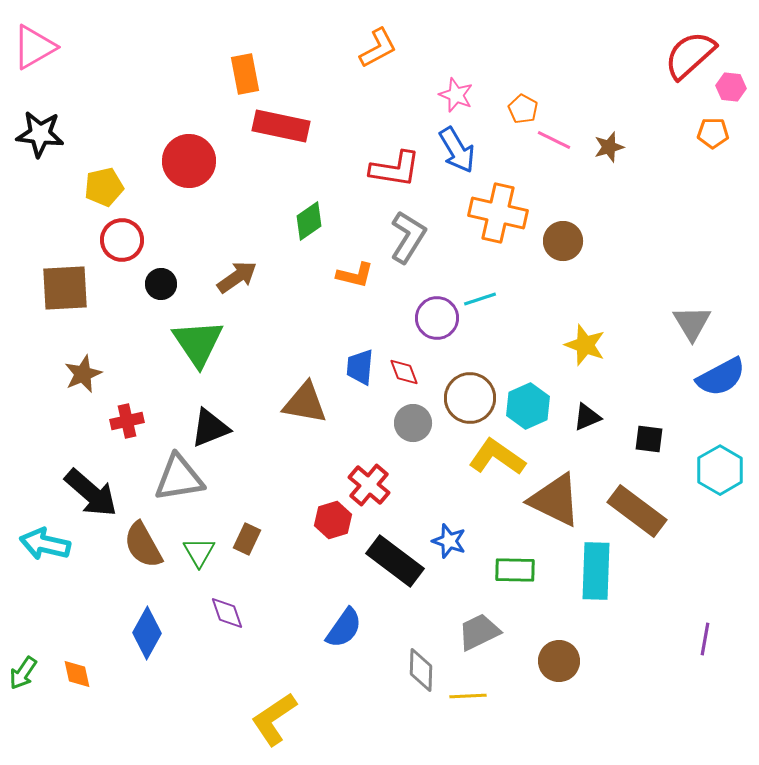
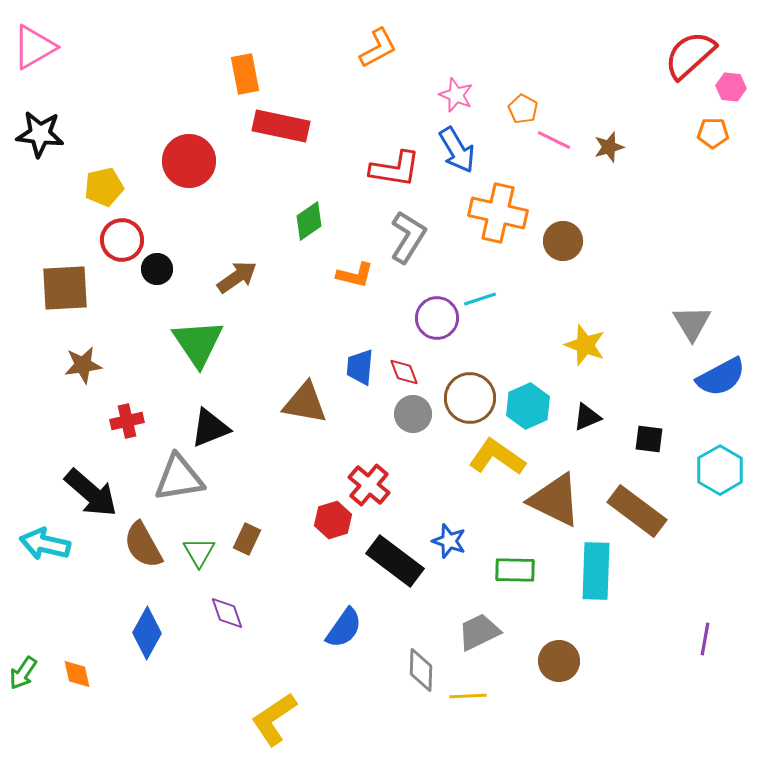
black circle at (161, 284): moved 4 px left, 15 px up
brown star at (83, 374): moved 9 px up; rotated 15 degrees clockwise
gray circle at (413, 423): moved 9 px up
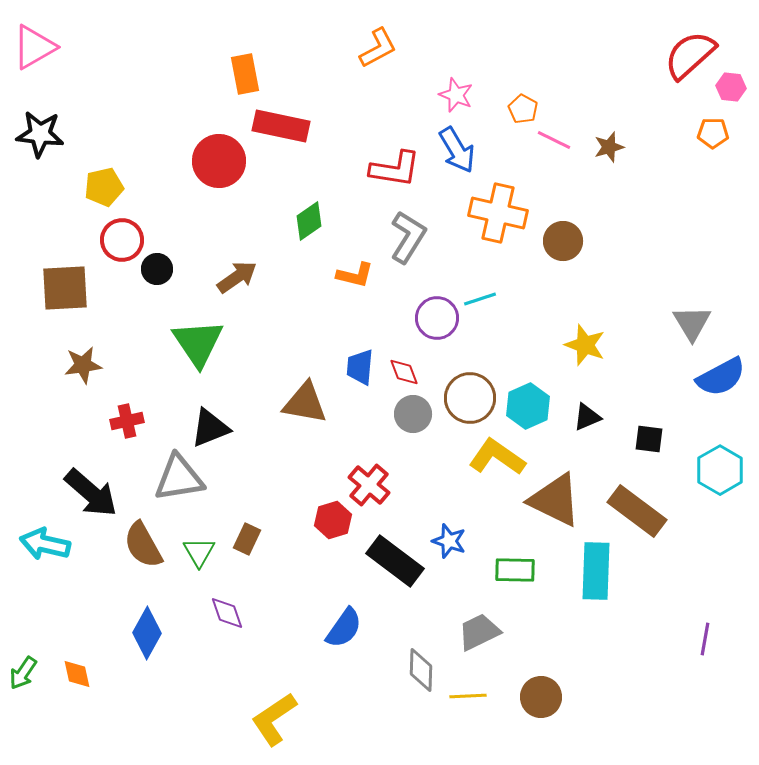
red circle at (189, 161): moved 30 px right
brown circle at (559, 661): moved 18 px left, 36 px down
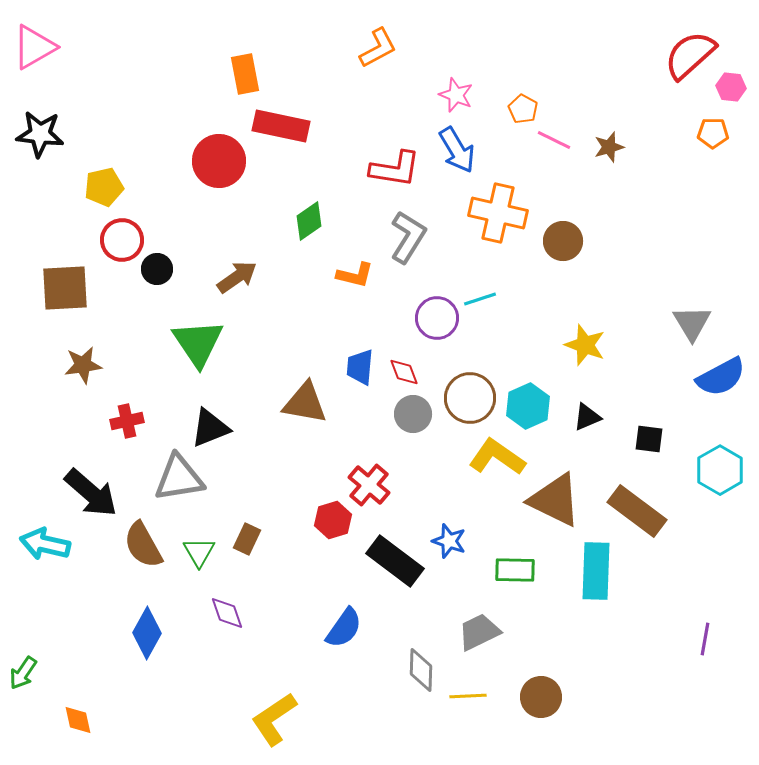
orange diamond at (77, 674): moved 1 px right, 46 px down
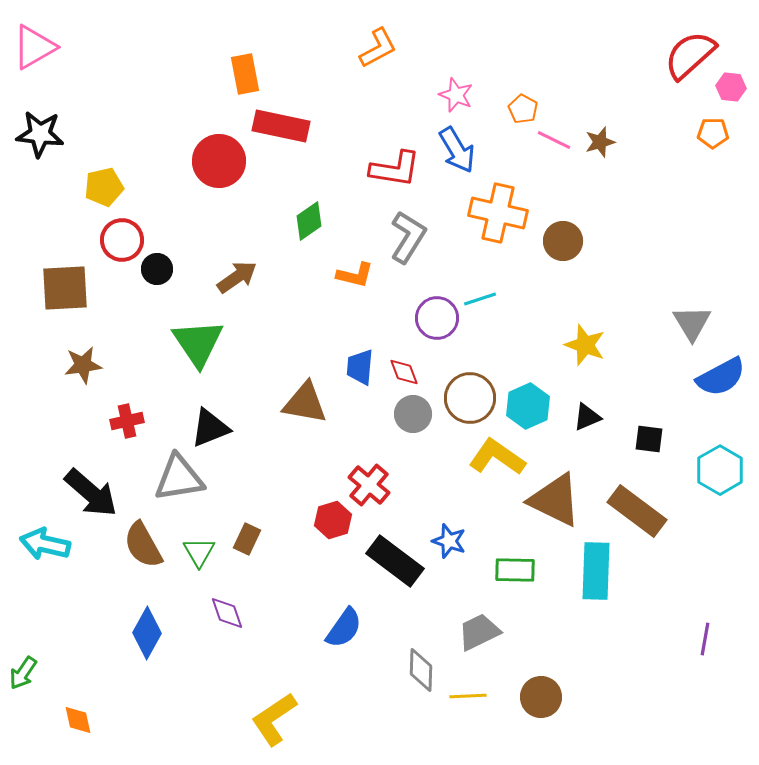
brown star at (609, 147): moved 9 px left, 5 px up
